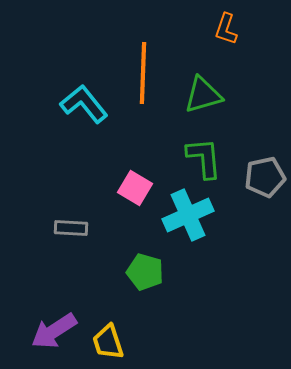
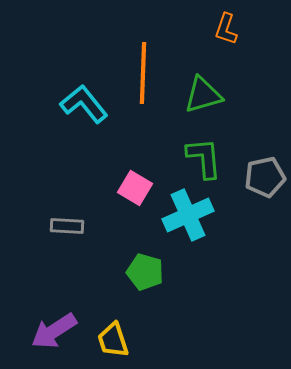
gray rectangle: moved 4 px left, 2 px up
yellow trapezoid: moved 5 px right, 2 px up
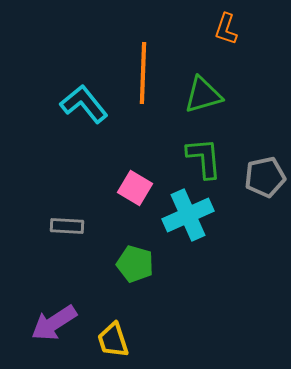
green pentagon: moved 10 px left, 8 px up
purple arrow: moved 8 px up
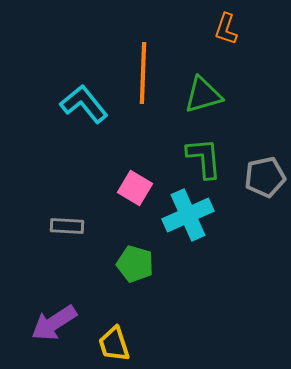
yellow trapezoid: moved 1 px right, 4 px down
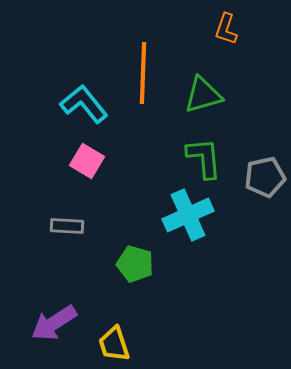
pink square: moved 48 px left, 27 px up
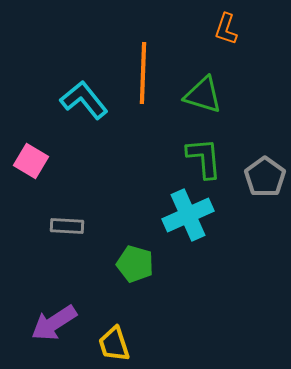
green triangle: rotated 33 degrees clockwise
cyan L-shape: moved 4 px up
pink square: moved 56 px left
gray pentagon: rotated 24 degrees counterclockwise
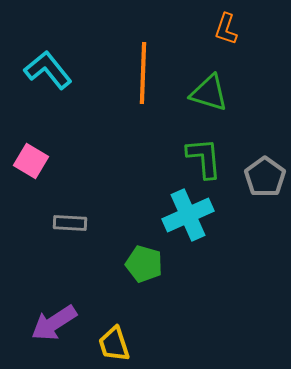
green triangle: moved 6 px right, 2 px up
cyan L-shape: moved 36 px left, 30 px up
gray rectangle: moved 3 px right, 3 px up
green pentagon: moved 9 px right
